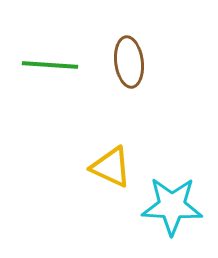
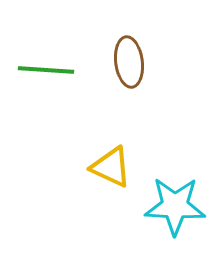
green line: moved 4 px left, 5 px down
cyan star: moved 3 px right
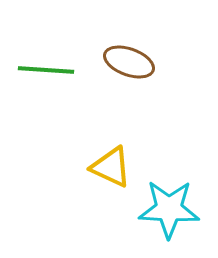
brown ellipse: rotated 63 degrees counterclockwise
cyan star: moved 6 px left, 3 px down
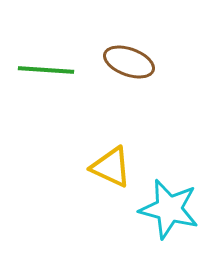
cyan star: rotated 12 degrees clockwise
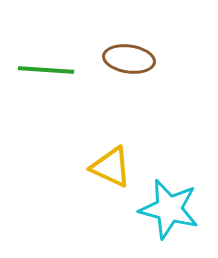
brown ellipse: moved 3 px up; rotated 12 degrees counterclockwise
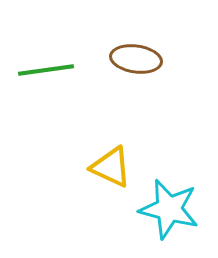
brown ellipse: moved 7 px right
green line: rotated 12 degrees counterclockwise
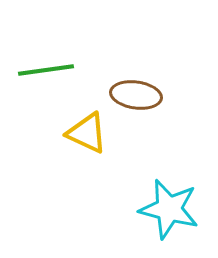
brown ellipse: moved 36 px down
yellow triangle: moved 24 px left, 34 px up
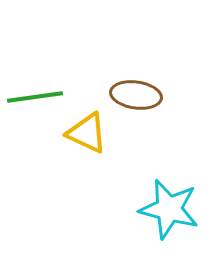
green line: moved 11 px left, 27 px down
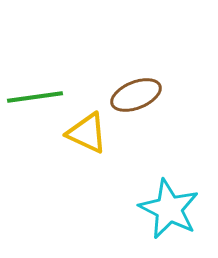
brown ellipse: rotated 30 degrees counterclockwise
cyan star: rotated 12 degrees clockwise
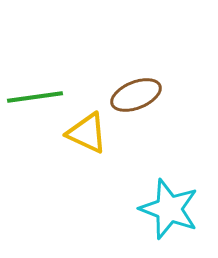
cyan star: rotated 6 degrees counterclockwise
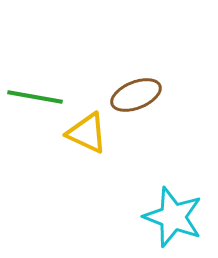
green line: rotated 18 degrees clockwise
cyan star: moved 4 px right, 8 px down
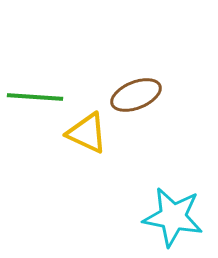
green line: rotated 6 degrees counterclockwise
cyan star: rotated 10 degrees counterclockwise
